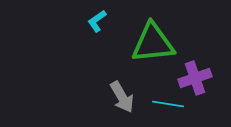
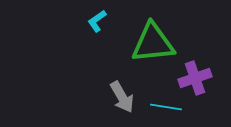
cyan line: moved 2 px left, 3 px down
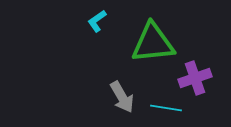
cyan line: moved 1 px down
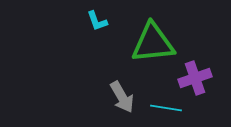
cyan L-shape: rotated 75 degrees counterclockwise
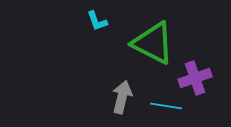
green triangle: rotated 33 degrees clockwise
gray arrow: rotated 136 degrees counterclockwise
cyan line: moved 2 px up
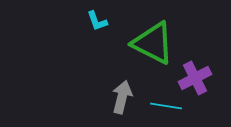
purple cross: rotated 8 degrees counterclockwise
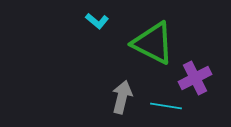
cyan L-shape: rotated 30 degrees counterclockwise
